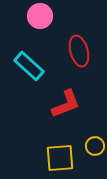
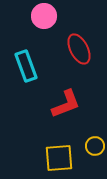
pink circle: moved 4 px right
red ellipse: moved 2 px up; rotated 12 degrees counterclockwise
cyan rectangle: moved 3 px left; rotated 28 degrees clockwise
yellow square: moved 1 px left
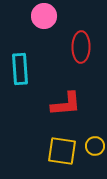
red ellipse: moved 2 px right, 2 px up; rotated 28 degrees clockwise
cyan rectangle: moved 6 px left, 3 px down; rotated 16 degrees clockwise
red L-shape: rotated 16 degrees clockwise
yellow square: moved 3 px right, 7 px up; rotated 12 degrees clockwise
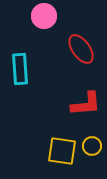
red ellipse: moved 2 px down; rotated 36 degrees counterclockwise
red L-shape: moved 20 px right
yellow circle: moved 3 px left
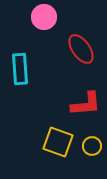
pink circle: moved 1 px down
yellow square: moved 4 px left, 9 px up; rotated 12 degrees clockwise
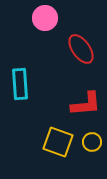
pink circle: moved 1 px right, 1 px down
cyan rectangle: moved 15 px down
yellow circle: moved 4 px up
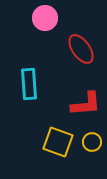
cyan rectangle: moved 9 px right
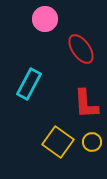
pink circle: moved 1 px down
cyan rectangle: rotated 32 degrees clockwise
red L-shape: rotated 92 degrees clockwise
yellow square: rotated 16 degrees clockwise
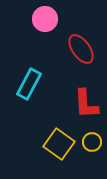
yellow square: moved 1 px right, 2 px down
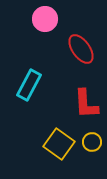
cyan rectangle: moved 1 px down
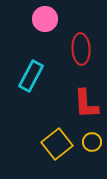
red ellipse: rotated 32 degrees clockwise
cyan rectangle: moved 2 px right, 9 px up
yellow square: moved 2 px left; rotated 16 degrees clockwise
